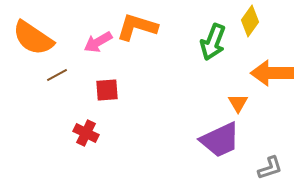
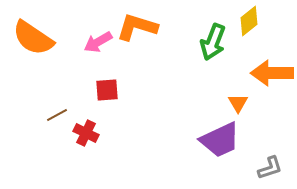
yellow diamond: moved 1 px left; rotated 16 degrees clockwise
brown line: moved 40 px down
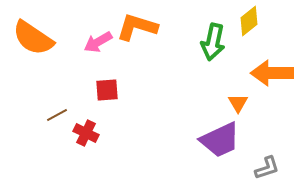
green arrow: rotated 9 degrees counterclockwise
gray L-shape: moved 3 px left
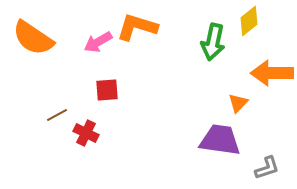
orange triangle: rotated 15 degrees clockwise
purple trapezoid: rotated 147 degrees counterclockwise
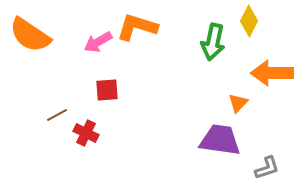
yellow diamond: rotated 24 degrees counterclockwise
orange semicircle: moved 3 px left, 3 px up
